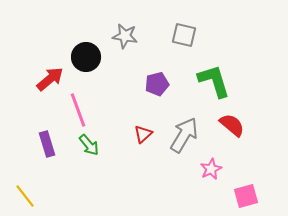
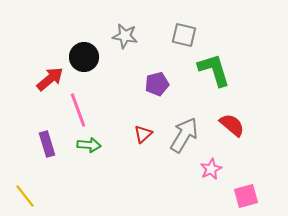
black circle: moved 2 px left
green L-shape: moved 11 px up
green arrow: rotated 45 degrees counterclockwise
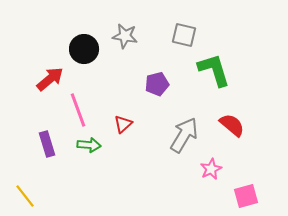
black circle: moved 8 px up
red triangle: moved 20 px left, 10 px up
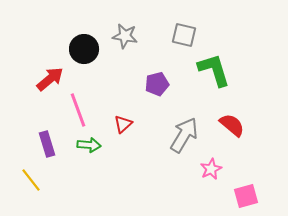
yellow line: moved 6 px right, 16 px up
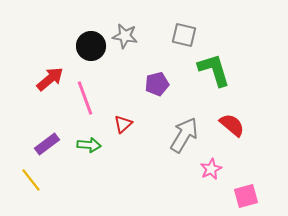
black circle: moved 7 px right, 3 px up
pink line: moved 7 px right, 12 px up
purple rectangle: rotated 70 degrees clockwise
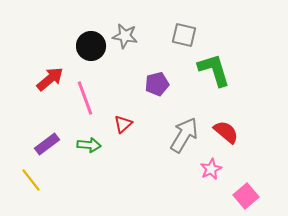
red semicircle: moved 6 px left, 7 px down
pink square: rotated 25 degrees counterclockwise
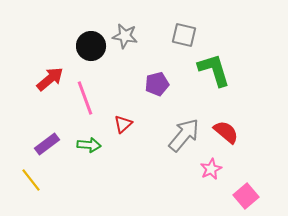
gray arrow: rotated 9 degrees clockwise
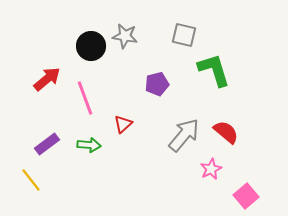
red arrow: moved 3 px left
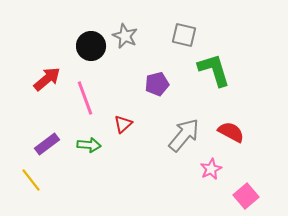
gray star: rotated 15 degrees clockwise
red semicircle: moved 5 px right; rotated 12 degrees counterclockwise
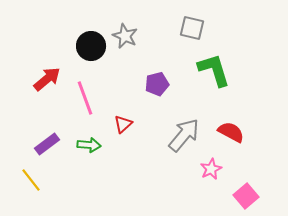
gray square: moved 8 px right, 7 px up
